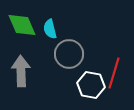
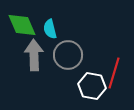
gray circle: moved 1 px left, 1 px down
gray arrow: moved 13 px right, 16 px up
white hexagon: moved 1 px right, 1 px down
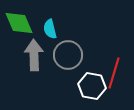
green diamond: moved 3 px left, 2 px up
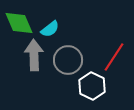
cyan semicircle: rotated 114 degrees counterclockwise
gray circle: moved 5 px down
red line: moved 16 px up; rotated 16 degrees clockwise
white hexagon: rotated 16 degrees clockwise
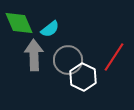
white hexagon: moved 9 px left, 9 px up
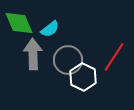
gray arrow: moved 1 px left, 1 px up
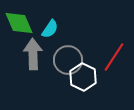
cyan semicircle: rotated 18 degrees counterclockwise
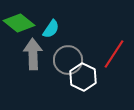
green diamond: rotated 28 degrees counterclockwise
cyan semicircle: moved 1 px right
red line: moved 3 px up
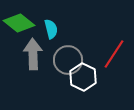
cyan semicircle: rotated 48 degrees counterclockwise
